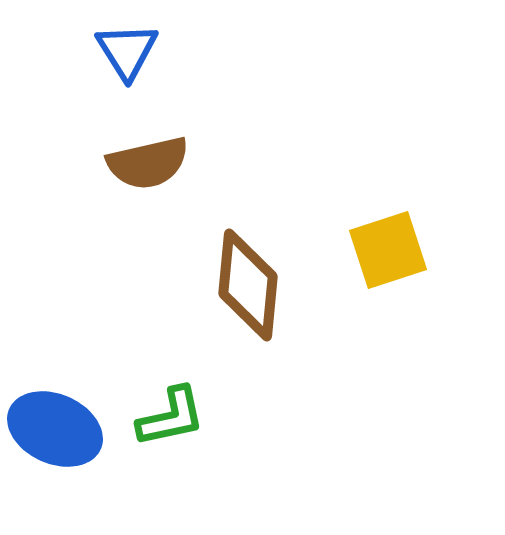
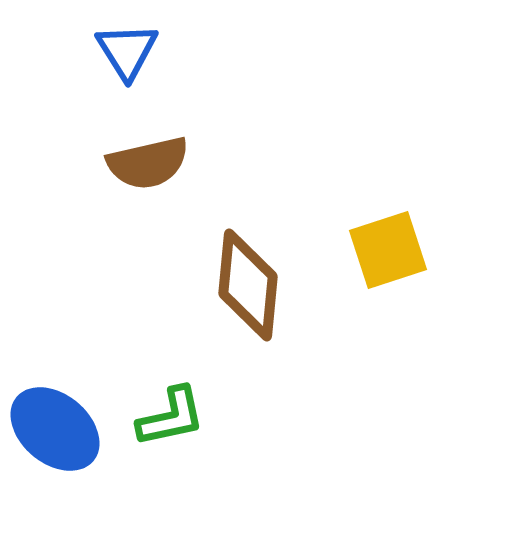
blue ellipse: rotated 16 degrees clockwise
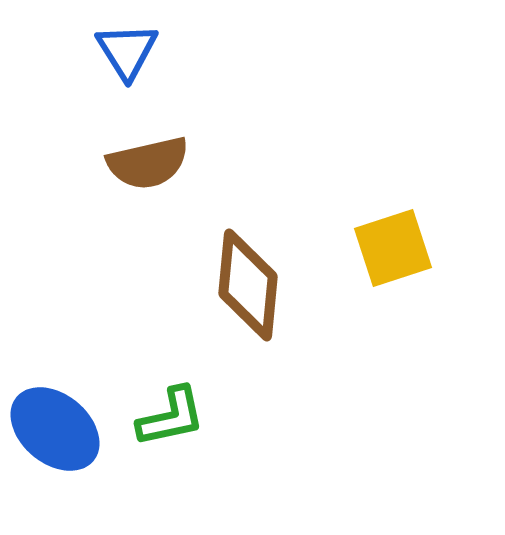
yellow square: moved 5 px right, 2 px up
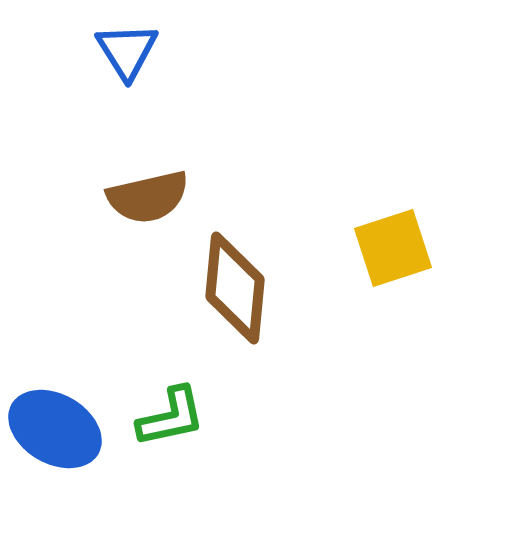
brown semicircle: moved 34 px down
brown diamond: moved 13 px left, 3 px down
blue ellipse: rotated 10 degrees counterclockwise
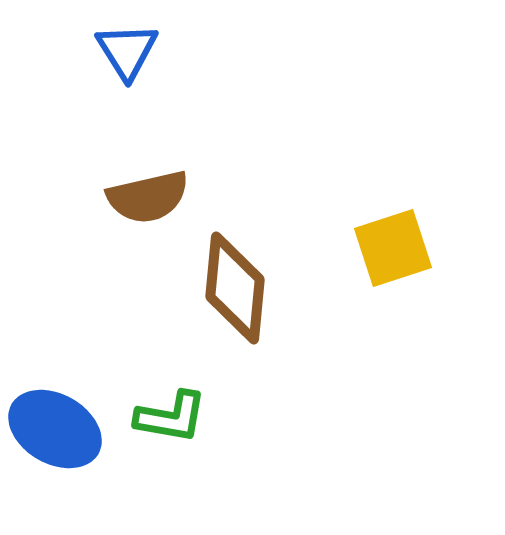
green L-shape: rotated 22 degrees clockwise
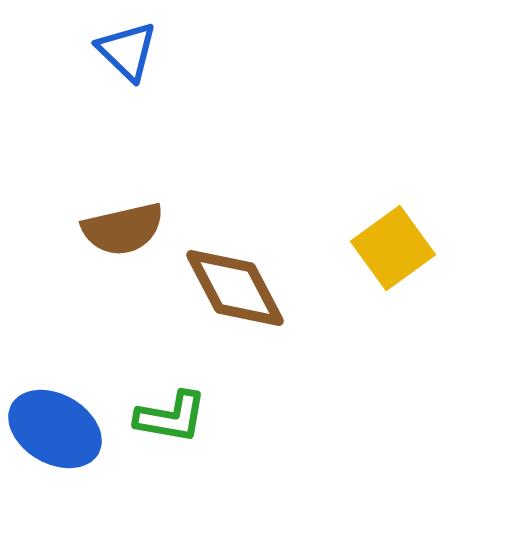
blue triangle: rotated 14 degrees counterclockwise
brown semicircle: moved 25 px left, 32 px down
yellow square: rotated 18 degrees counterclockwise
brown diamond: rotated 33 degrees counterclockwise
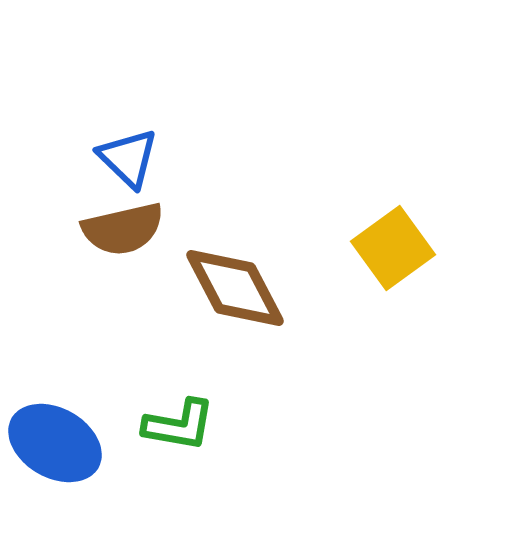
blue triangle: moved 1 px right, 107 px down
green L-shape: moved 8 px right, 8 px down
blue ellipse: moved 14 px down
